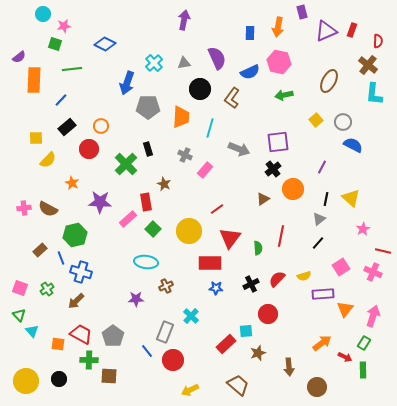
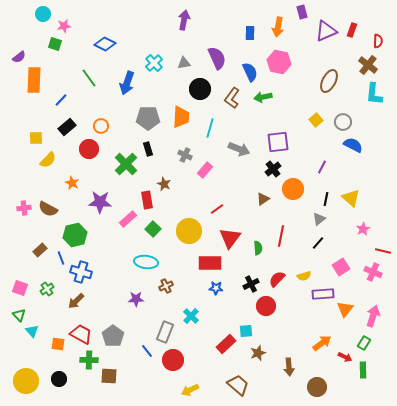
green line at (72, 69): moved 17 px right, 9 px down; rotated 60 degrees clockwise
blue semicircle at (250, 72): rotated 90 degrees counterclockwise
green arrow at (284, 95): moved 21 px left, 2 px down
gray pentagon at (148, 107): moved 11 px down
red rectangle at (146, 202): moved 1 px right, 2 px up
red circle at (268, 314): moved 2 px left, 8 px up
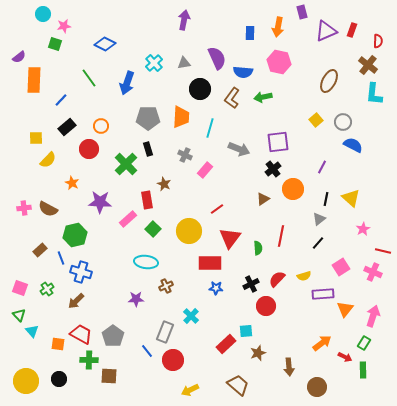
blue semicircle at (250, 72): moved 7 px left; rotated 120 degrees clockwise
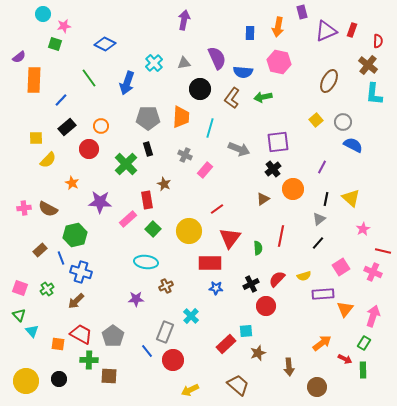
red arrow at (345, 357): moved 2 px down
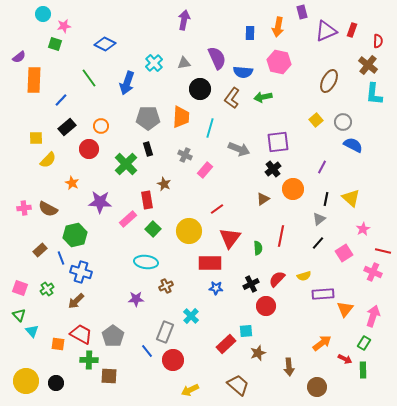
pink square at (341, 267): moved 3 px right, 14 px up
black circle at (59, 379): moved 3 px left, 4 px down
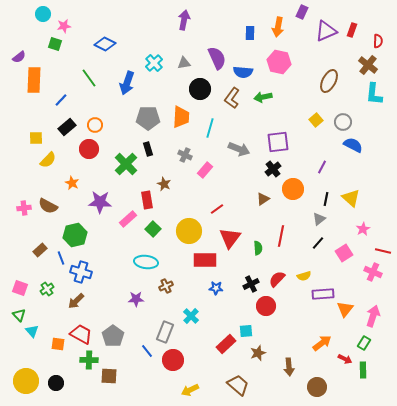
purple rectangle at (302, 12): rotated 40 degrees clockwise
orange circle at (101, 126): moved 6 px left, 1 px up
brown semicircle at (48, 209): moved 3 px up
red rectangle at (210, 263): moved 5 px left, 3 px up
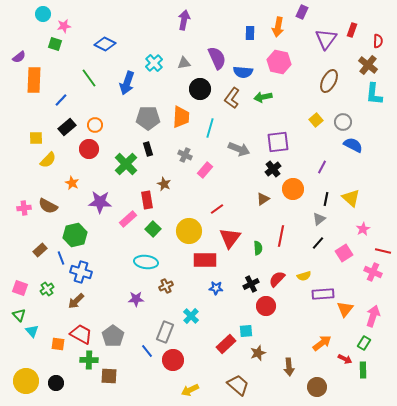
purple triangle at (326, 31): moved 8 px down; rotated 30 degrees counterclockwise
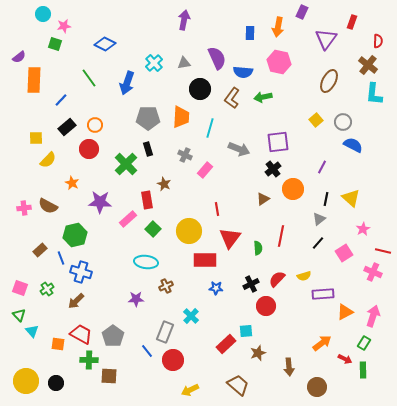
red rectangle at (352, 30): moved 8 px up
red line at (217, 209): rotated 64 degrees counterclockwise
orange triangle at (345, 309): moved 3 px down; rotated 24 degrees clockwise
